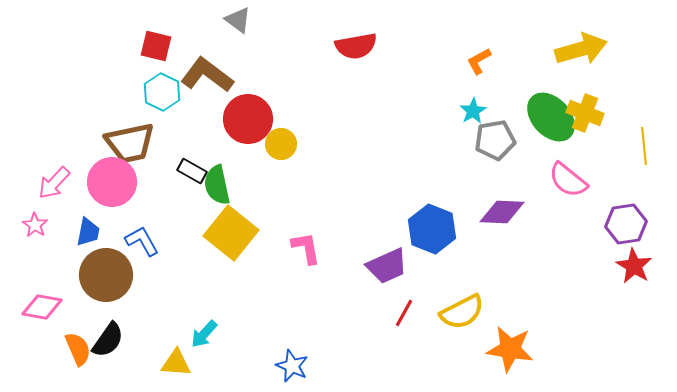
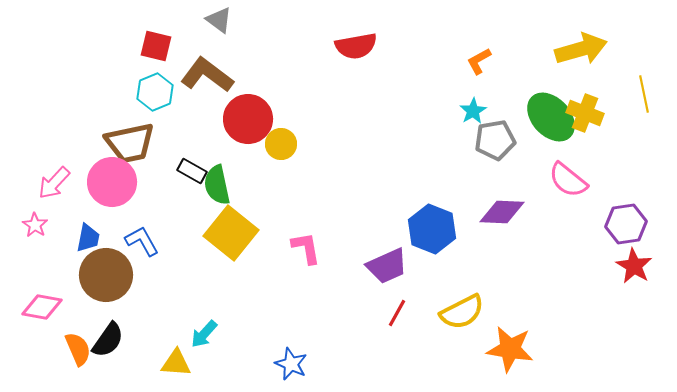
gray triangle: moved 19 px left
cyan hexagon: moved 7 px left; rotated 12 degrees clockwise
yellow line: moved 52 px up; rotated 6 degrees counterclockwise
blue trapezoid: moved 6 px down
red line: moved 7 px left
blue star: moved 1 px left, 2 px up
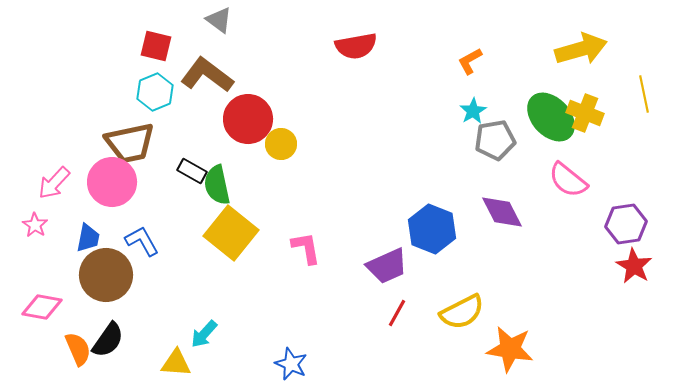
orange L-shape: moved 9 px left
purple diamond: rotated 60 degrees clockwise
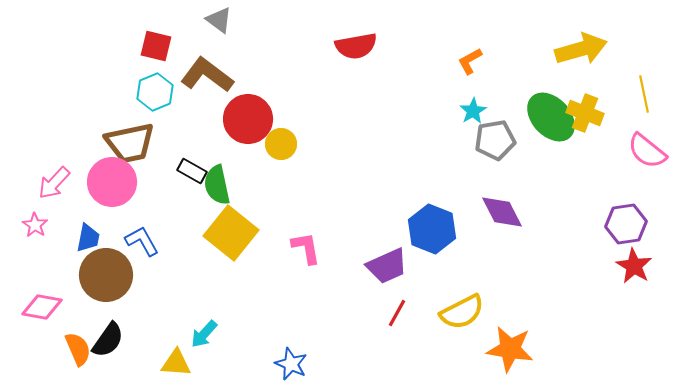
pink semicircle: moved 79 px right, 29 px up
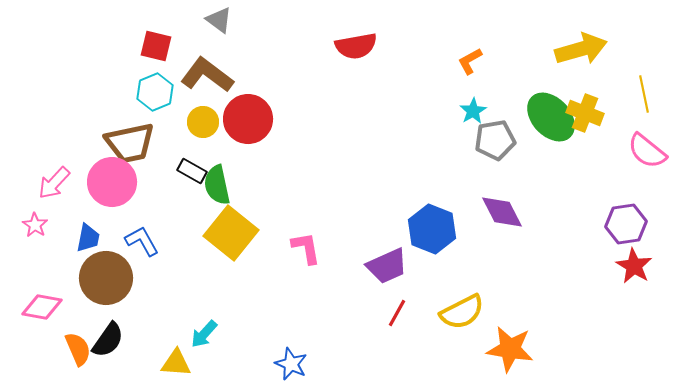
yellow circle: moved 78 px left, 22 px up
brown circle: moved 3 px down
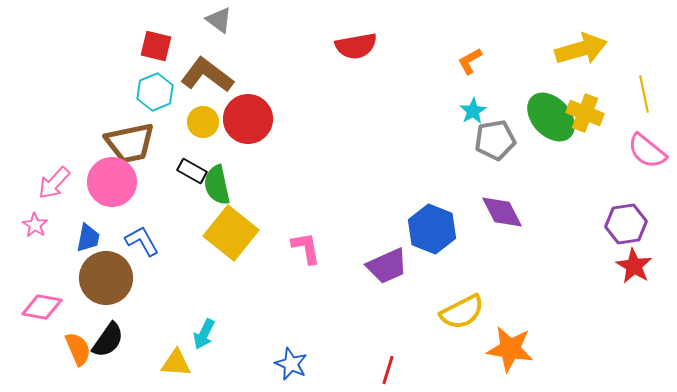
red line: moved 9 px left, 57 px down; rotated 12 degrees counterclockwise
cyan arrow: rotated 16 degrees counterclockwise
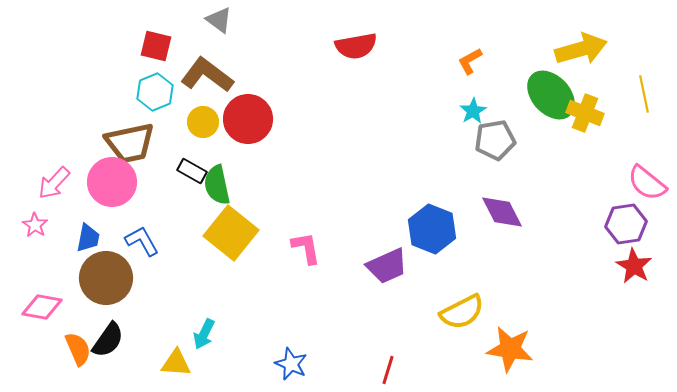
green ellipse: moved 22 px up
pink semicircle: moved 32 px down
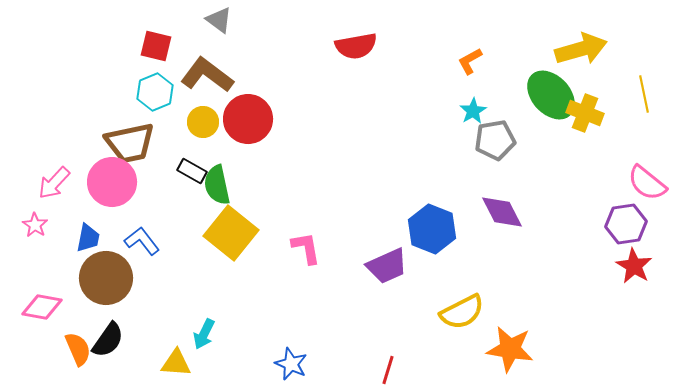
blue L-shape: rotated 9 degrees counterclockwise
